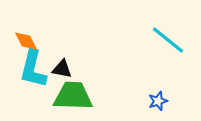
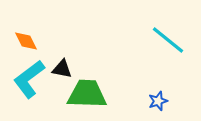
cyan L-shape: moved 4 px left, 10 px down; rotated 39 degrees clockwise
green trapezoid: moved 14 px right, 2 px up
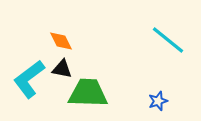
orange diamond: moved 35 px right
green trapezoid: moved 1 px right, 1 px up
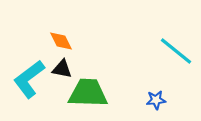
cyan line: moved 8 px right, 11 px down
blue star: moved 2 px left, 1 px up; rotated 12 degrees clockwise
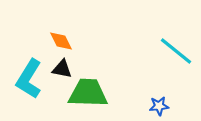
cyan L-shape: rotated 21 degrees counterclockwise
blue star: moved 3 px right, 6 px down
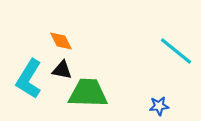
black triangle: moved 1 px down
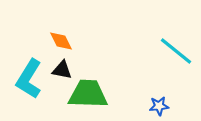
green trapezoid: moved 1 px down
